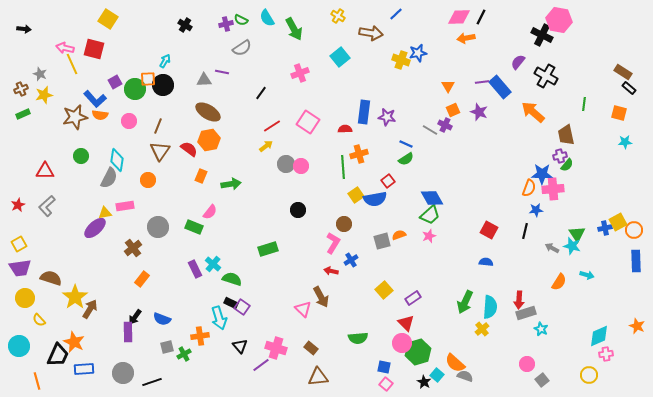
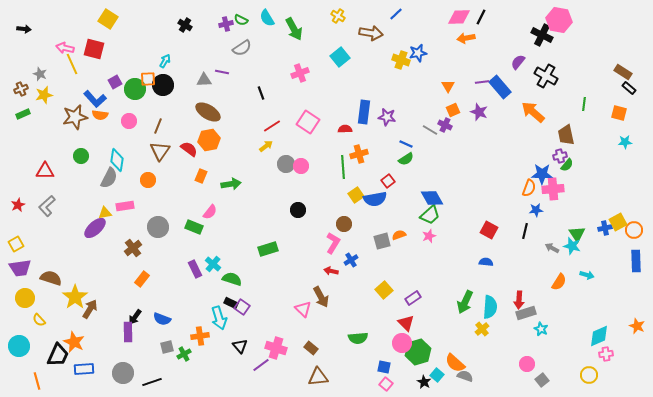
black line at (261, 93): rotated 56 degrees counterclockwise
yellow square at (19, 244): moved 3 px left
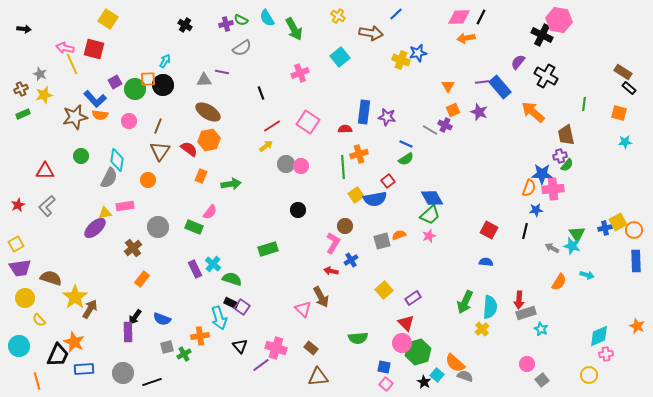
brown circle at (344, 224): moved 1 px right, 2 px down
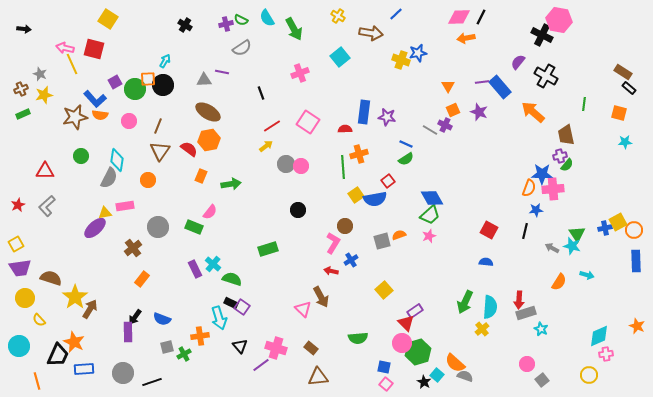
purple rectangle at (413, 298): moved 2 px right, 13 px down
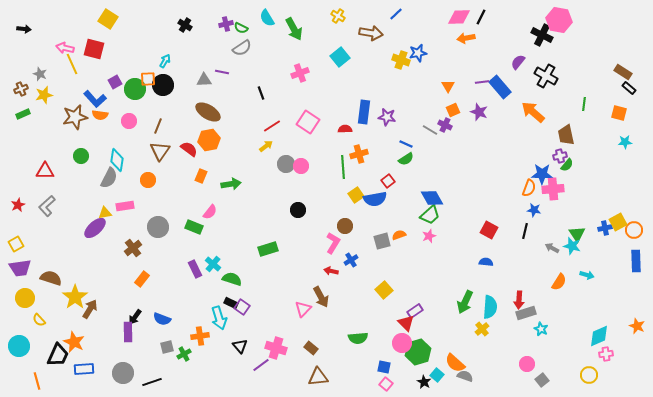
green semicircle at (241, 20): moved 8 px down
blue star at (536, 210): moved 2 px left; rotated 16 degrees clockwise
pink triangle at (303, 309): rotated 30 degrees clockwise
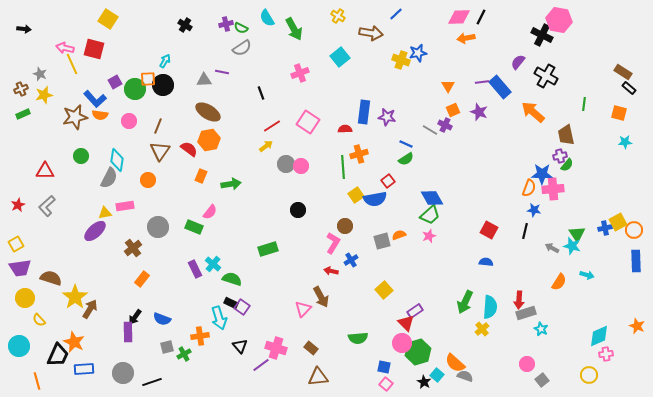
purple ellipse at (95, 228): moved 3 px down
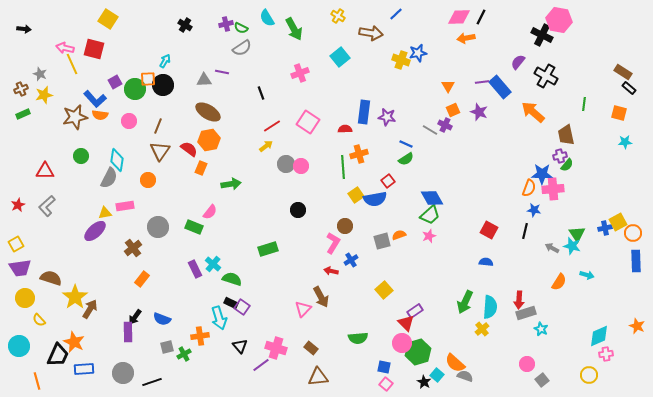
orange rectangle at (201, 176): moved 8 px up
orange circle at (634, 230): moved 1 px left, 3 px down
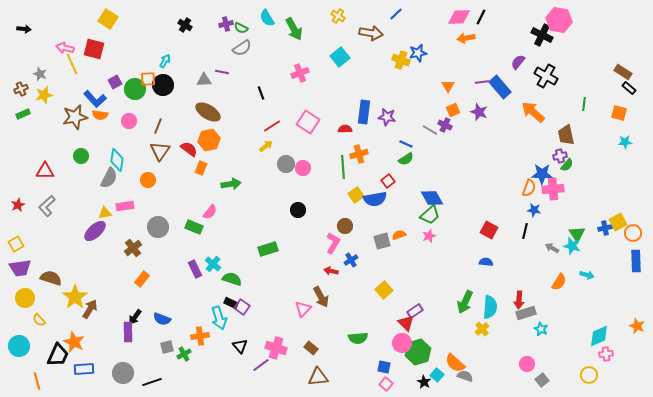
pink circle at (301, 166): moved 2 px right, 2 px down
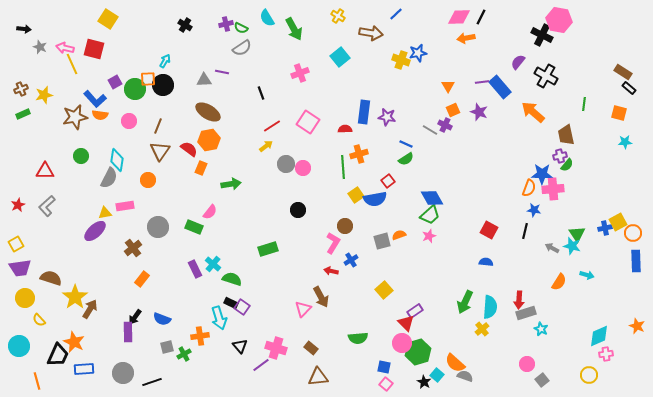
gray star at (40, 74): moved 27 px up
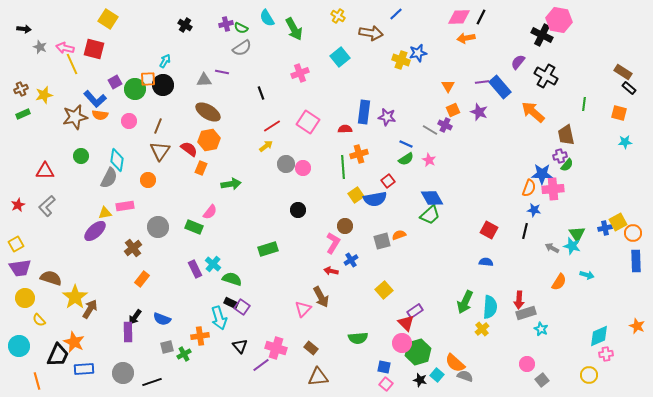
pink star at (429, 236): moved 76 px up; rotated 24 degrees counterclockwise
black star at (424, 382): moved 4 px left, 2 px up; rotated 16 degrees counterclockwise
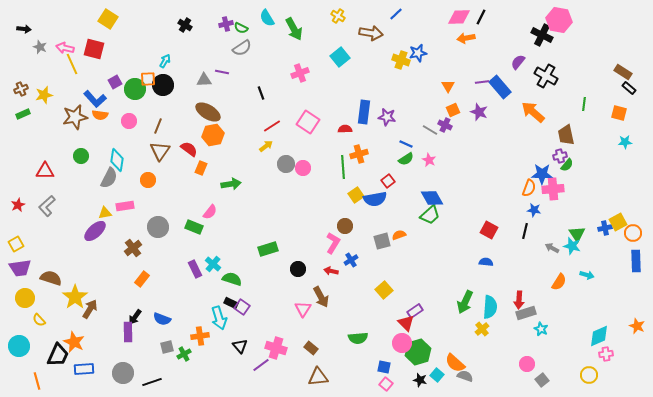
orange hexagon at (209, 140): moved 4 px right, 5 px up
black circle at (298, 210): moved 59 px down
pink triangle at (303, 309): rotated 12 degrees counterclockwise
